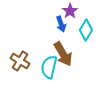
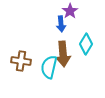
blue arrow: rotated 14 degrees clockwise
cyan diamond: moved 14 px down
brown arrow: rotated 25 degrees clockwise
brown cross: moved 1 px right; rotated 24 degrees counterclockwise
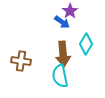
blue arrow: moved 1 px right, 2 px up; rotated 49 degrees counterclockwise
cyan semicircle: moved 11 px right, 9 px down; rotated 25 degrees counterclockwise
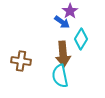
cyan diamond: moved 5 px left, 5 px up
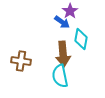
cyan diamond: rotated 20 degrees counterclockwise
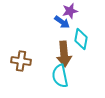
purple star: rotated 21 degrees clockwise
brown arrow: moved 1 px right
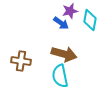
blue arrow: moved 1 px left, 1 px down
cyan diamond: moved 9 px right, 19 px up
brown arrow: rotated 70 degrees counterclockwise
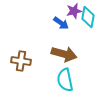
purple star: moved 4 px right
cyan diamond: moved 2 px left, 3 px up
cyan semicircle: moved 5 px right, 4 px down
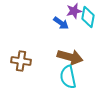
brown arrow: moved 6 px right, 3 px down
cyan semicircle: moved 3 px right, 3 px up
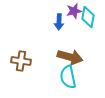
blue arrow: moved 2 px left, 1 px up; rotated 56 degrees clockwise
